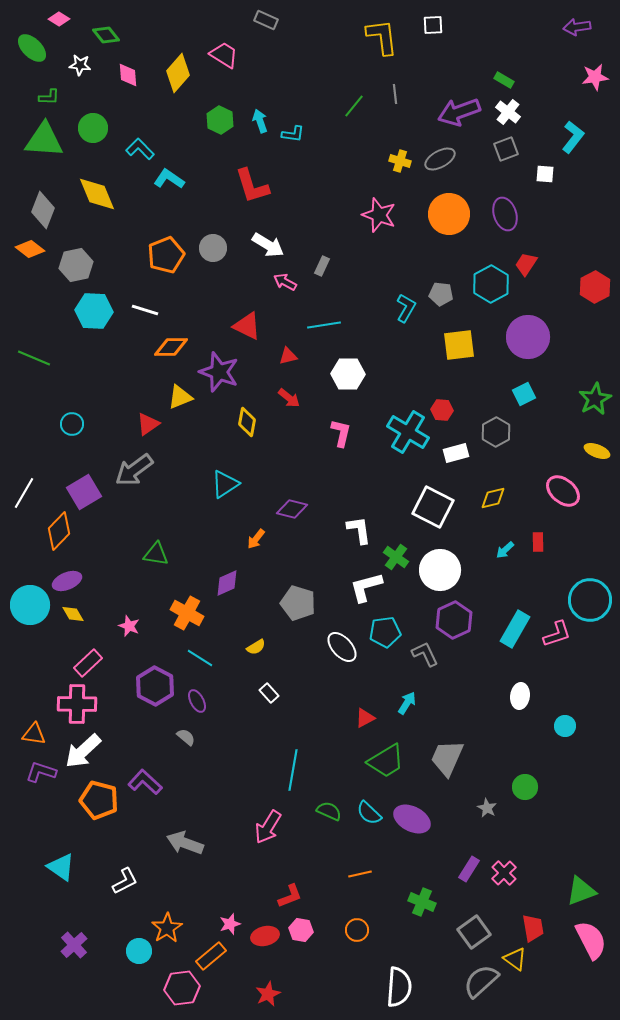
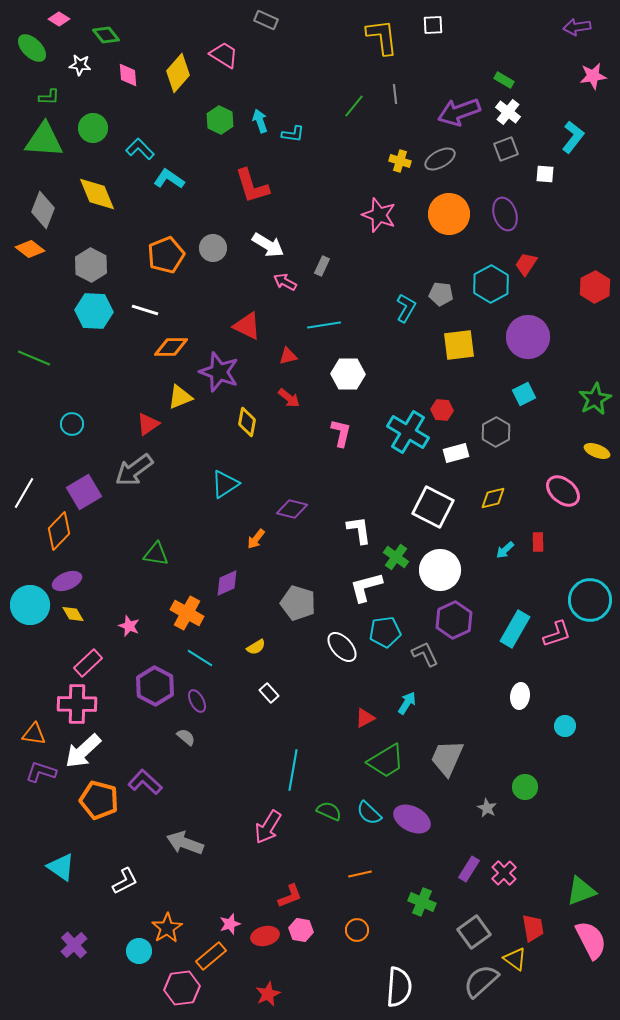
pink star at (595, 77): moved 2 px left, 1 px up
gray hexagon at (76, 265): moved 15 px right; rotated 20 degrees counterclockwise
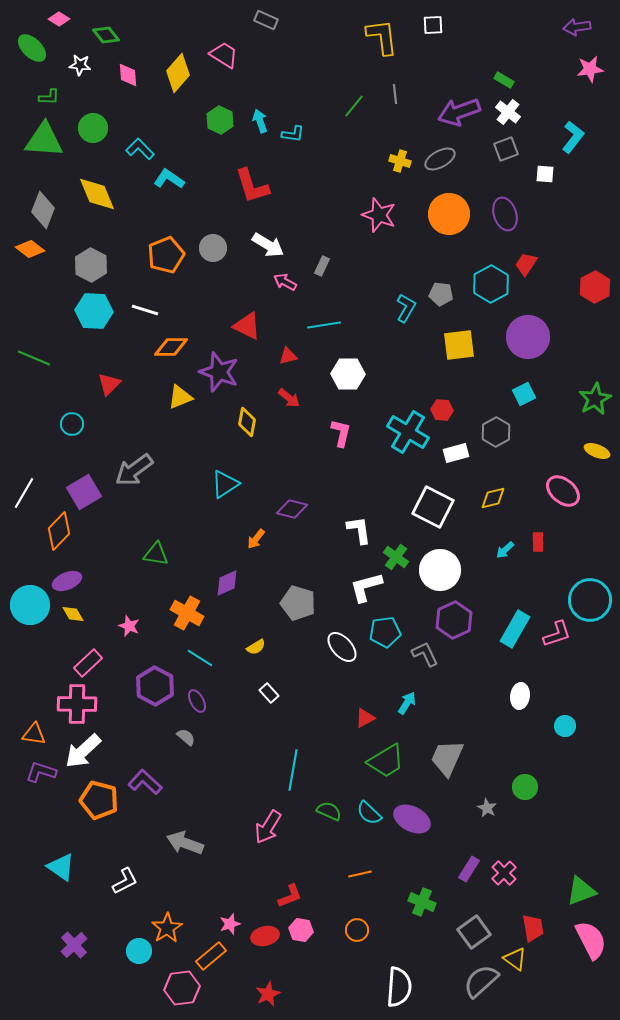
pink star at (593, 76): moved 3 px left, 7 px up
red triangle at (148, 424): moved 39 px left, 40 px up; rotated 10 degrees counterclockwise
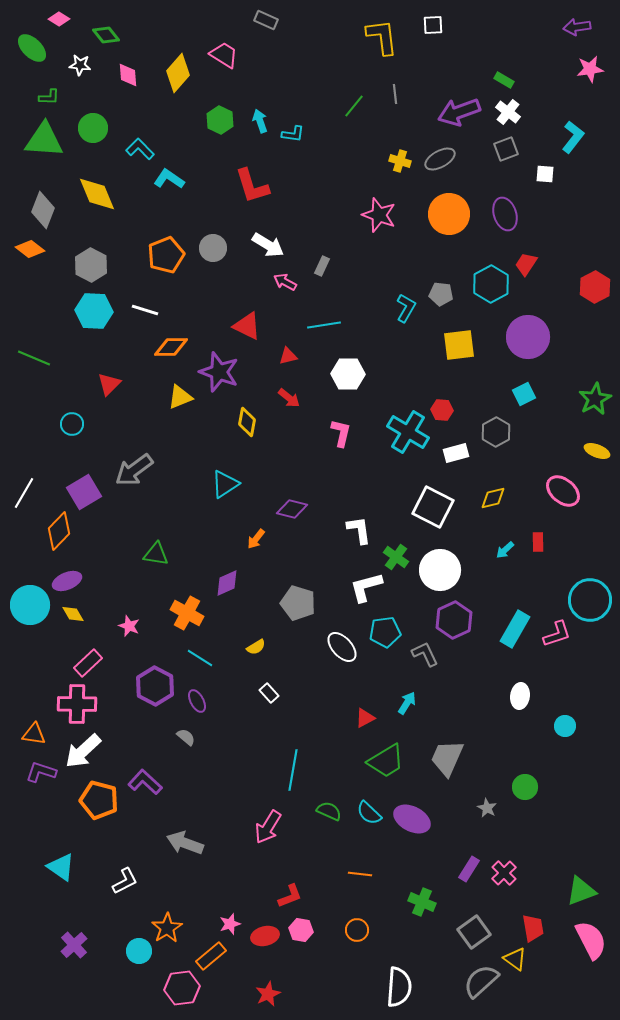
orange line at (360, 874): rotated 20 degrees clockwise
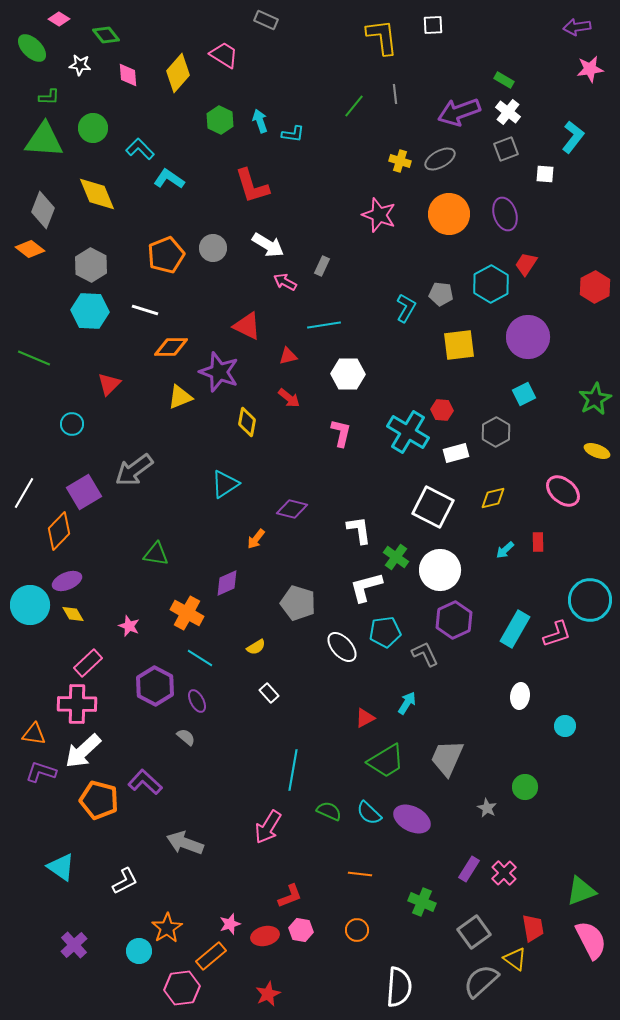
cyan hexagon at (94, 311): moved 4 px left
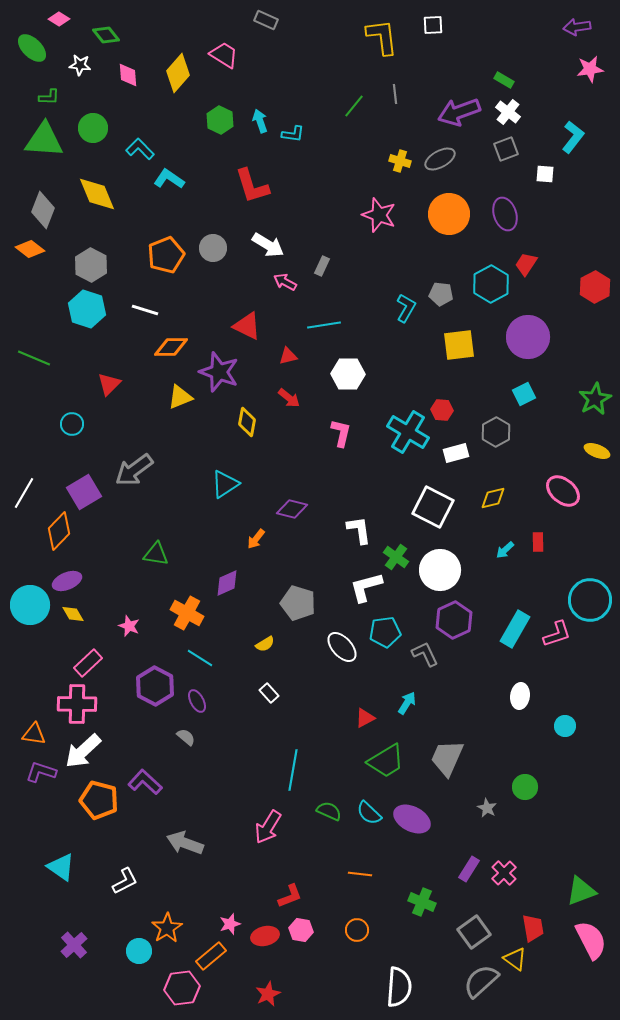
cyan hexagon at (90, 311): moved 3 px left, 2 px up; rotated 15 degrees clockwise
yellow semicircle at (256, 647): moved 9 px right, 3 px up
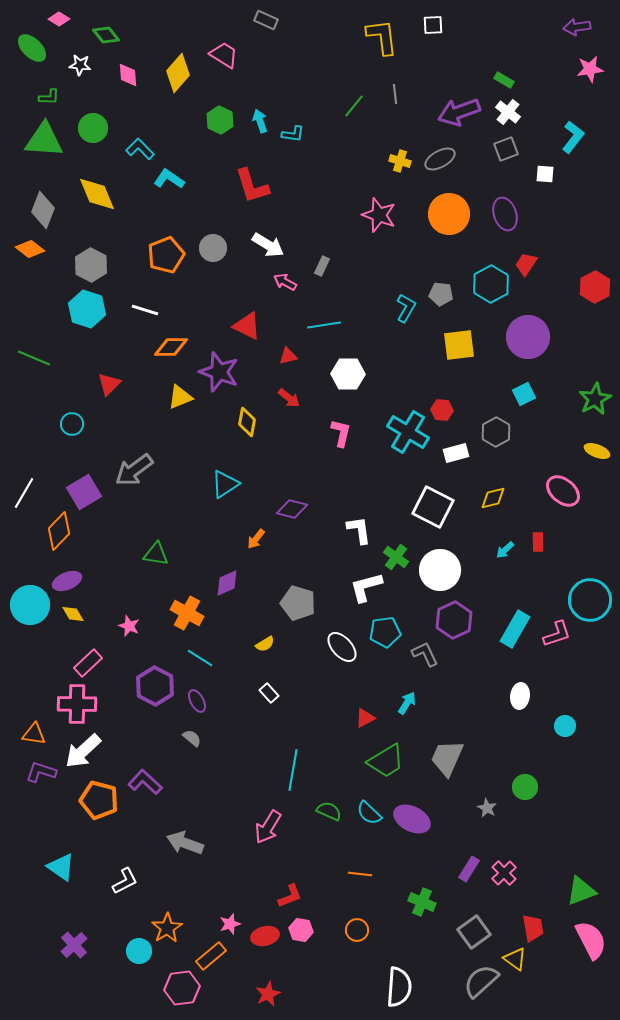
gray semicircle at (186, 737): moved 6 px right, 1 px down
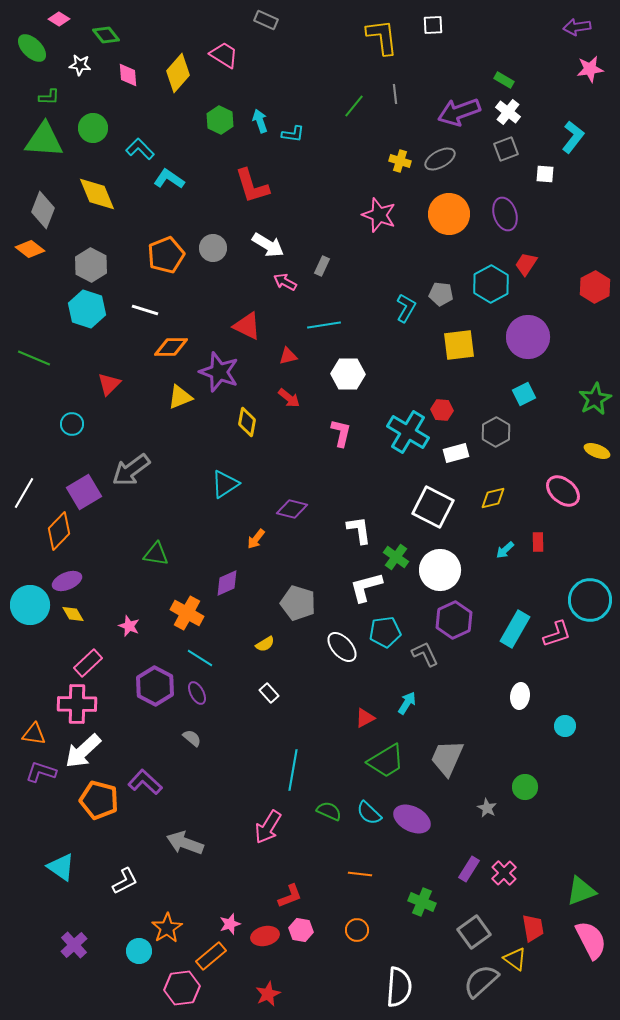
gray arrow at (134, 470): moved 3 px left
purple ellipse at (197, 701): moved 8 px up
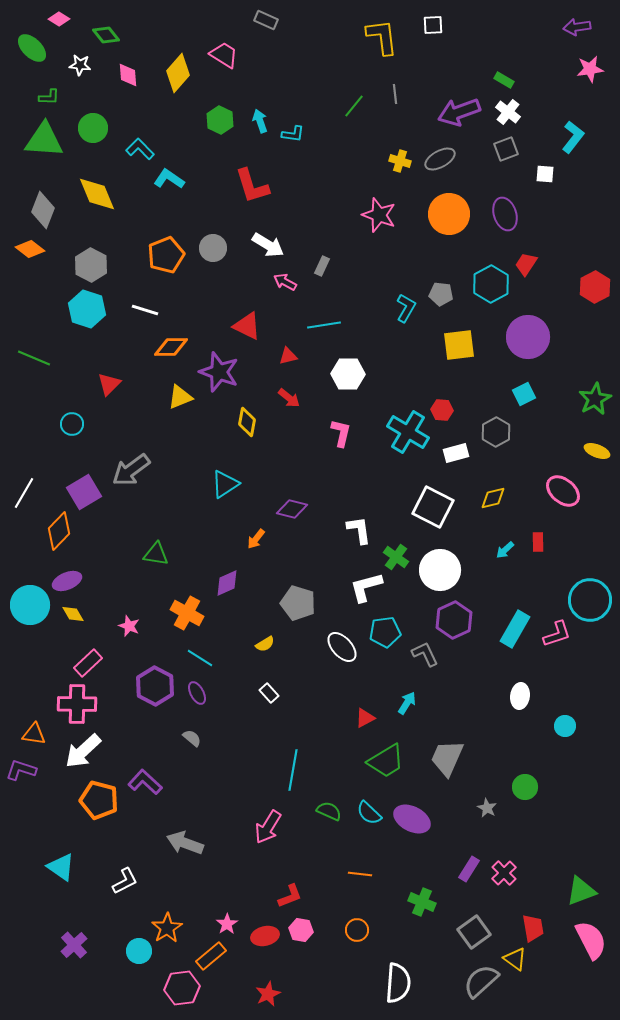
purple L-shape at (41, 772): moved 20 px left, 2 px up
pink star at (230, 924): moved 3 px left; rotated 15 degrees counterclockwise
white semicircle at (399, 987): moved 1 px left, 4 px up
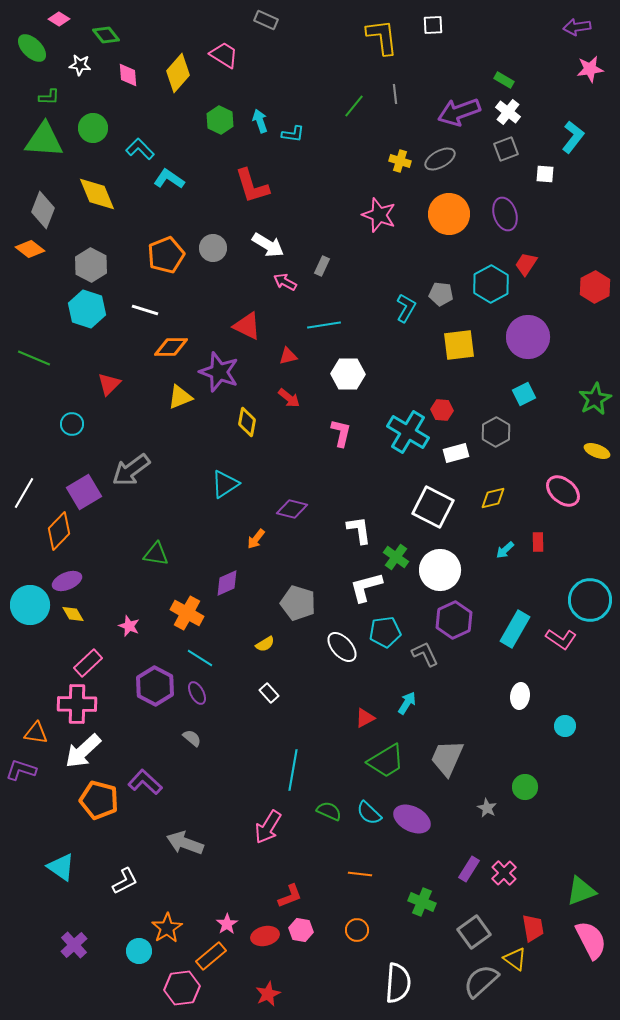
pink L-shape at (557, 634): moved 4 px right, 5 px down; rotated 52 degrees clockwise
orange triangle at (34, 734): moved 2 px right, 1 px up
